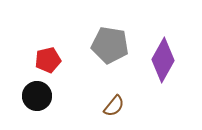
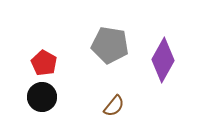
red pentagon: moved 4 px left, 3 px down; rotated 30 degrees counterclockwise
black circle: moved 5 px right, 1 px down
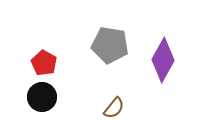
brown semicircle: moved 2 px down
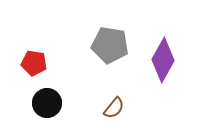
red pentagon: moved 10 px left; rotated 20 degrees counterclockwise
black circle: moved 5 px right, 6 px down
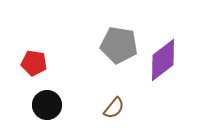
gray pentagon: moved 9 px right
purple diamond: rotated 24 degrees clockwise
black circle: moved 2 px down
